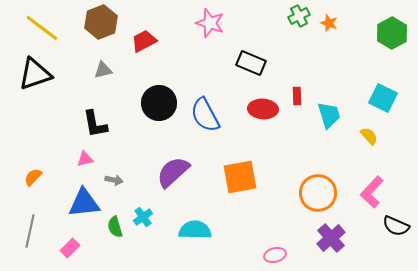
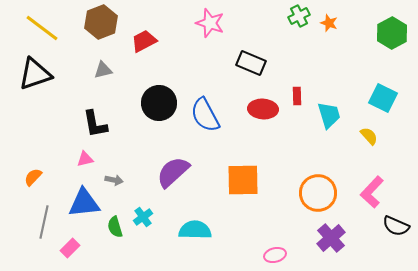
orange square: moved 3 px right, 3 px down; rotated 9 degrees clockwise
gray line: moved 14 px right, 9 px up
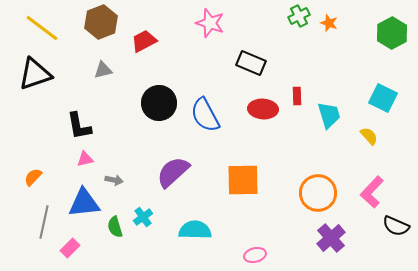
black L-shape: moved 16 px left, 2 px down
pink ellipse: moved 20 px left
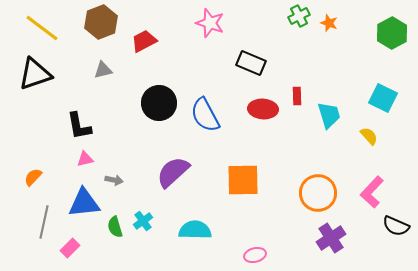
cyan cross: moved 4 px down
purple cross: rotated 8 degrees clockwise
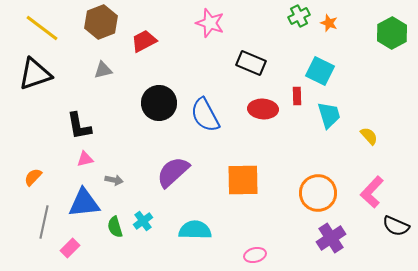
cyan square: moved 63 px left, 27 px up
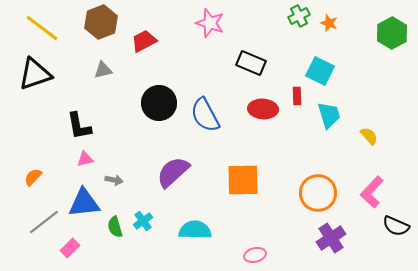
gray line: rotated 40 degrees clockwise
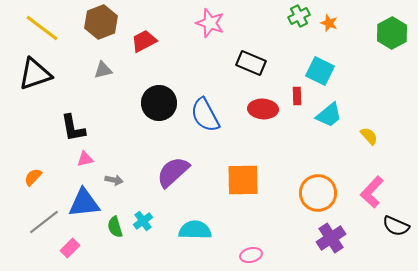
cyan trapezoid: rotated 68 degrees clockwise
black L-shape: moved 6 px left, 2 px down
pink ellipse: moved 4 px left
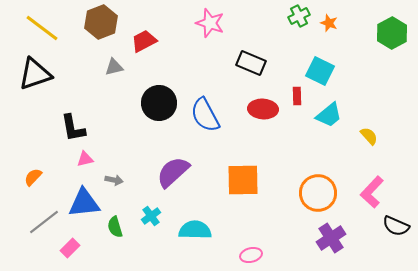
gray triangle: moved 11 px right, 3 px up
cyan cross: moved 8 px right, 5 px up
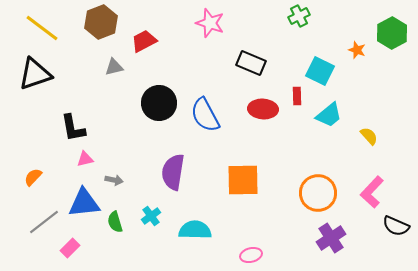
orange star: moved 28 px right, 27 px down
purple semicircle: rotated 39 degrees counterclockwise
green semicircle: moved 5 px up
